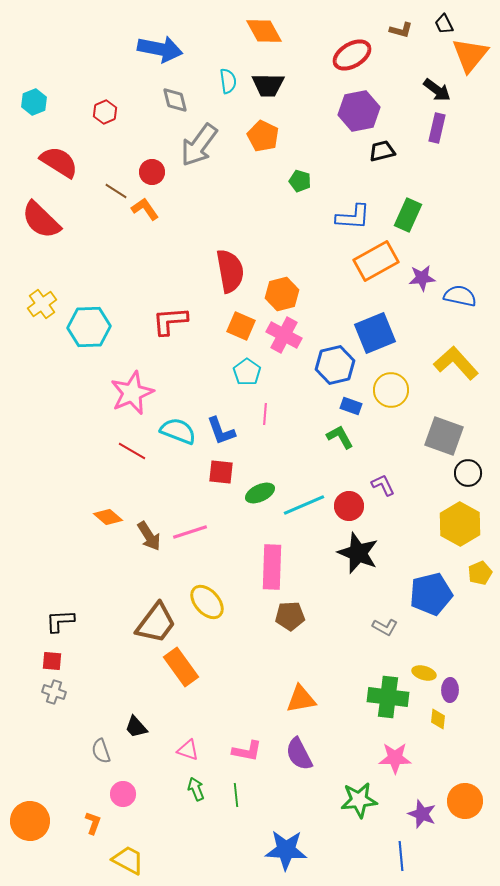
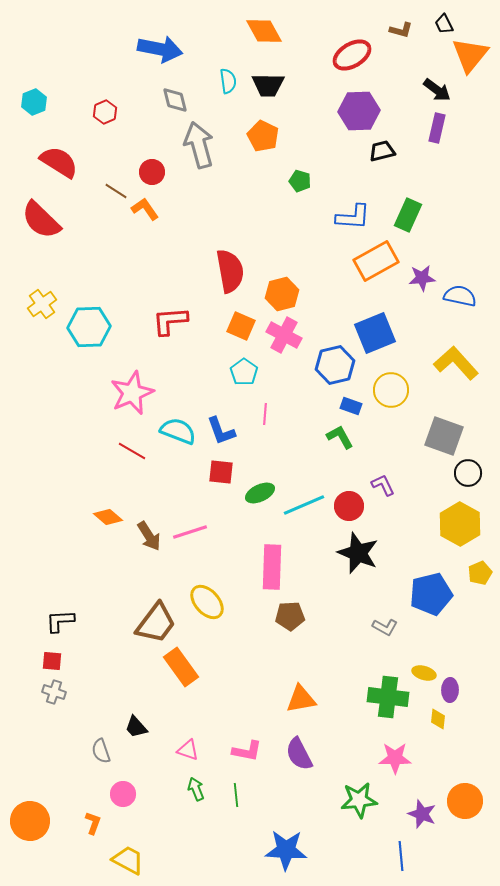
purple hexagon at (359, 111): rotated 9 degrees clockwise
gray arrow at (199, 145): rotated 129 degrees clockwise
cyan pentagon at (247, 372): moved 3 px left
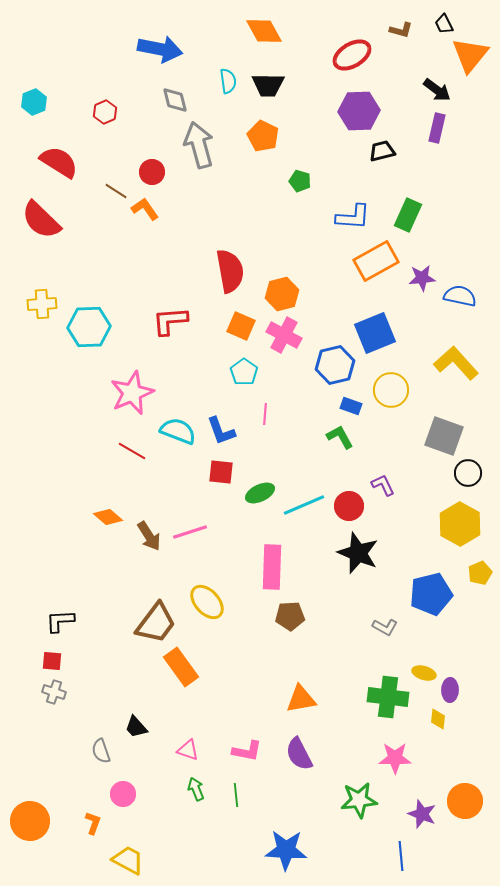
yellow cross at (42, 304): rotated 32 degrees clockwise
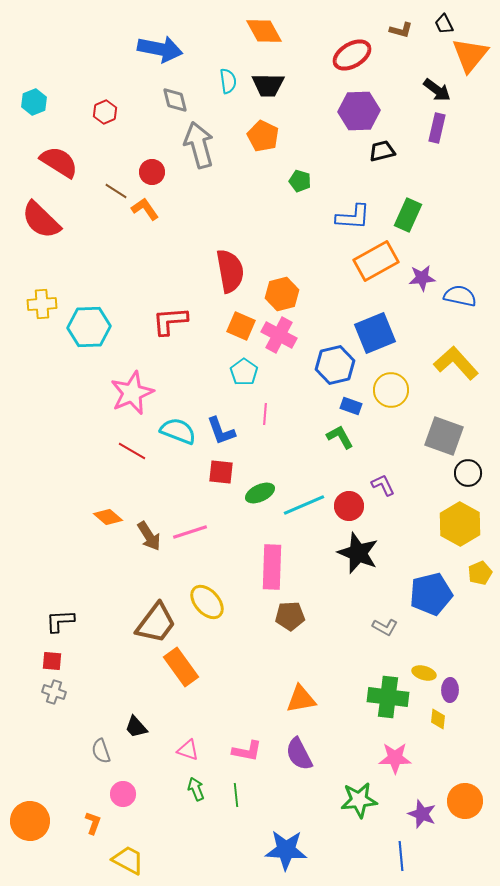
pink cross at (284, 335): moved 5 px left
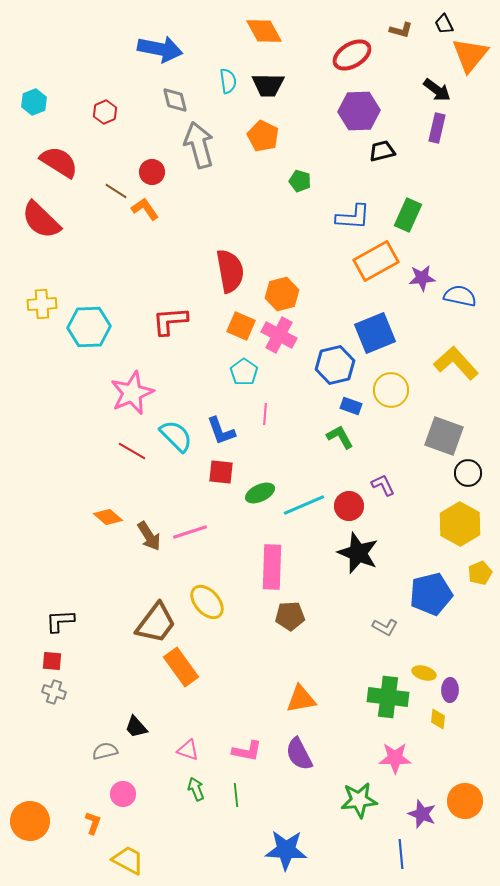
cyan semicircle at (178, 431): moved 2 px left, 5 px down; rotated 24 degrees clockwise
gray semicircle at (101, 751): moved 4 px right; rotated 95 degrees clockwise
blue line at (401, 856): moved 2 px up
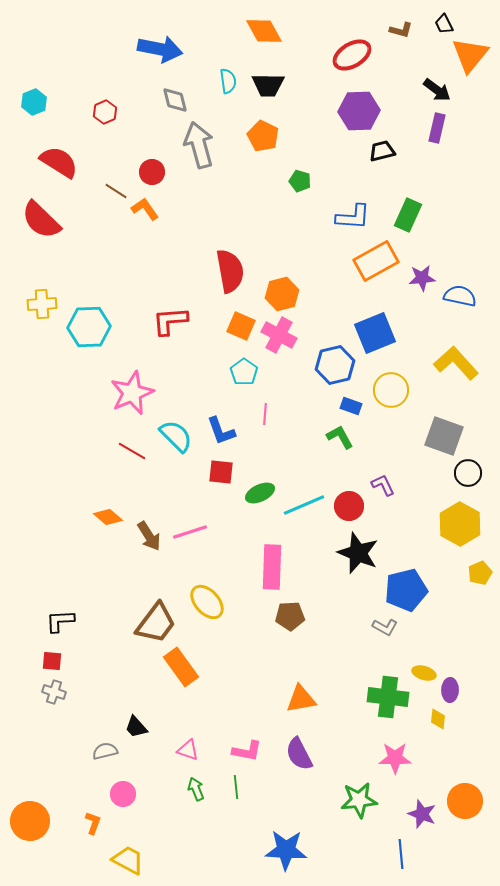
blue pentagon at (431, 594): moved 25 px left, 4 px up
green line at (236, 795): moved 8 px up
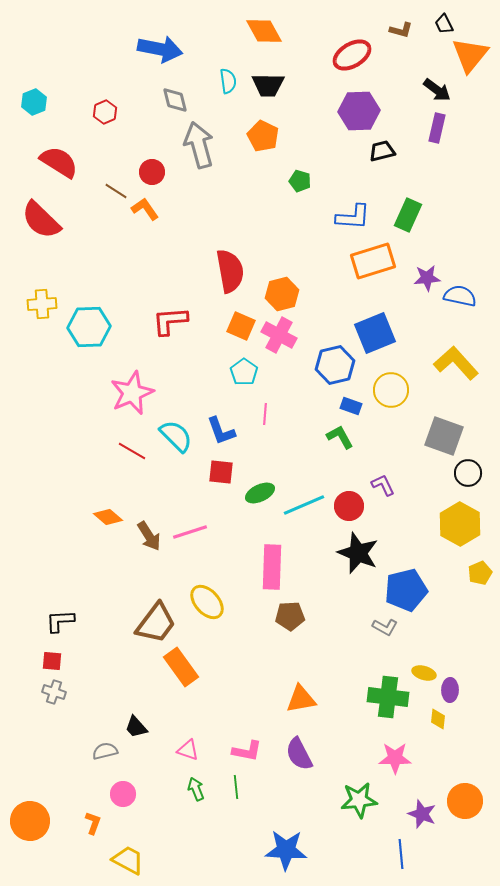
orange rectangle at (376, 261): moved 3 px left; rotated 12 degrees clockwise
purple star at (422, 278): moved 5 px right
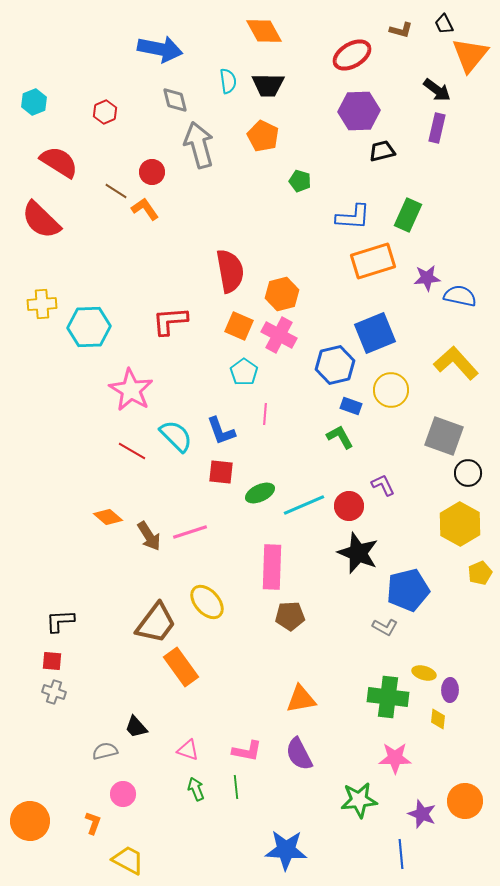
orange square at (241, 326): moved 2 px left
pink star at (132, 393): moved 1 px left, 3 px up; rotated 18 degrees counterclockwise
blue pentagon at (406, 590): moved 2 px right
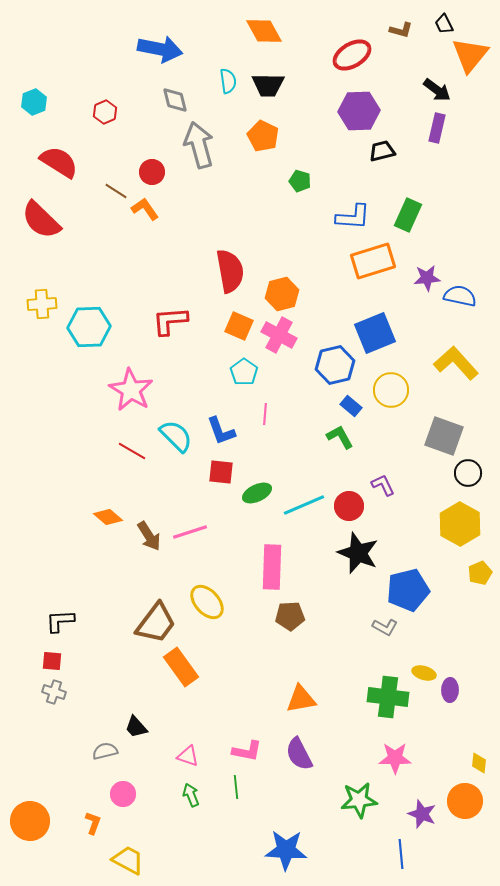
blue rectangle at (351, 406): rotated 20 degrees clockwise
green ellipse at (260, 493): moved 3 px left
yellow diamond at (438, 719): moved 41 px right, 44 px down
pink triangle at (188, 750): moved 6 px down
green arrow at (196, 789): moved 5 px left, 6 px down
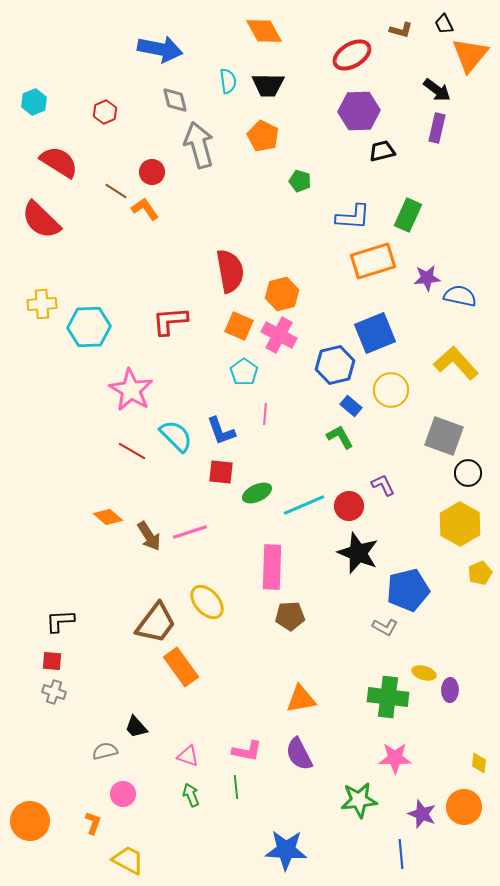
orange circle at (465, 801): moved 1 px left, 6 px down
